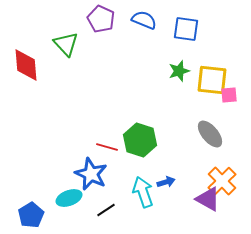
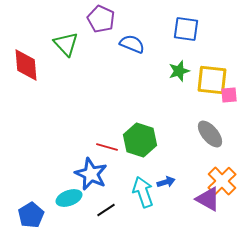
blue semicircle: moved 12 px left, 24 px down
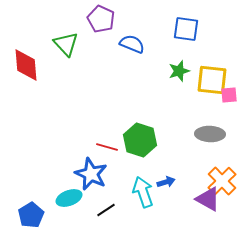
gray ellipse: rotated 48 degrees counterclockwise
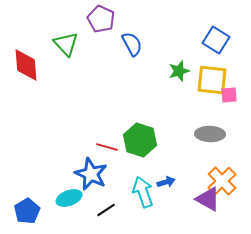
blue square: moved 30 px right, 11 px down; rotated 24 degrees clockwise
blue semicircle: rotated 40 degrees clockwise
blue pentagon: moved 4 px left, 4 px up
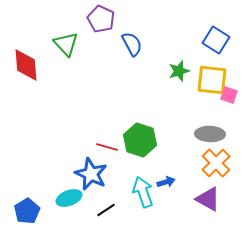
pink square: rotated 24 degrees clockwise
orange cross: moved 6 px left, 18 px up
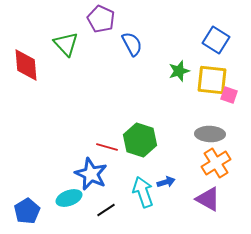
orange cross: rotated 12 degrees clockwise
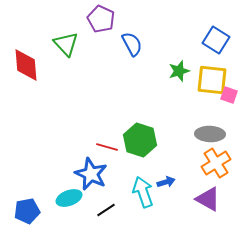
blue pentagon: rotated 20 degrees clockwise
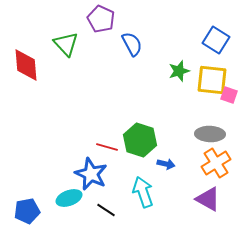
blue arrow: moved 18 px up; rotated 30 degrees clockwise
black line: rotated 66 degrees clockwise
